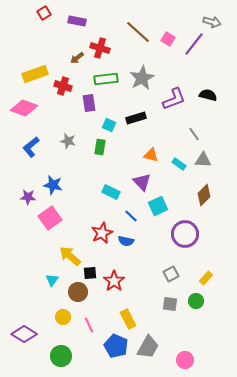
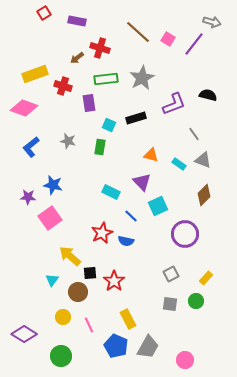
purple L-shape at (174, 99): moved 5 px down
gray triangle at (203, 160): rotated 18 degrees clockwise
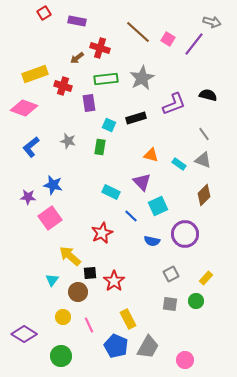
gray line at (194, 134): moved 10 px right
blue semicircle at (126, 241): moved 26 px right
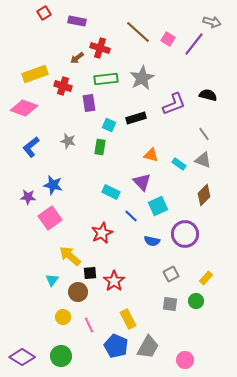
purple diamond at (24, 334): moved 2 px left, 23 px down
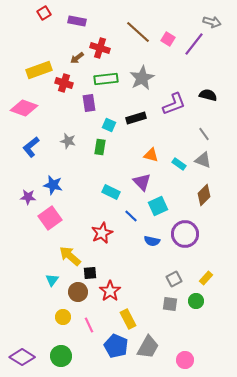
yellow rectangle at (35, 74): moved 4 px right, 4 px up
red cross at (63, 86): moved 1 px right, 3 px up
gray square at (171, 274): moved 3 px right, 5 px down
red star at (114, 281): moved 4 px left, 10 px down
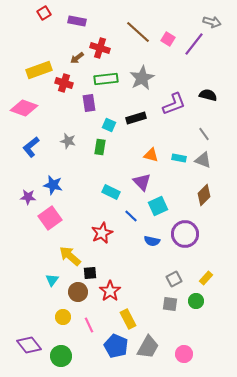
cyan rectangle at (179, 164): moved 6 px up; rotated 24 degrees counterclockwise
purple diamond at (22, 357): moved 7 px right, 12 px up; rotated 20 degrees clockwise
pink circle at (185, 360): moved 1 px left, 6 px up
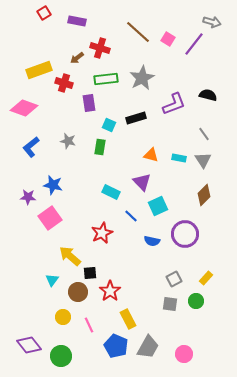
gray triangle at (203, 160): rotated 36 degrees clockwise
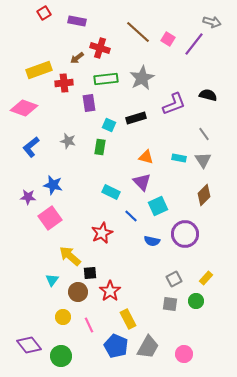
red cross at (64, 83): rotated 24 degrees counterclockwise
orange triangle at (151, 155): moved 5 px left, 2 px down
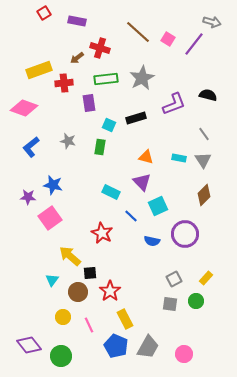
red star at (102, 233): rotated 20 degrees counterclockwise
yellow rectangle at (128, 319): moved 3 px left
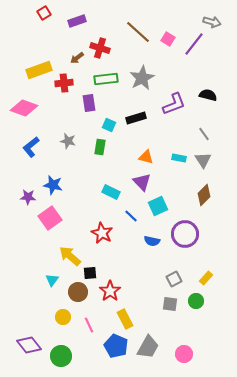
purple rectangle at (77, 21): rotated 30 degrees counterclockwise
